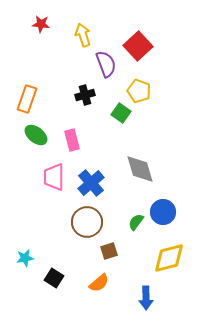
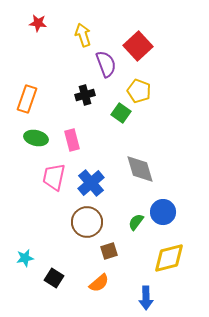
red star: moved 3 px left, 1 px up
green ellipse: moved 3 px down; rotated 25 degrees counterclockwise
pink trapezoid: rotated 12 degrees clockwise
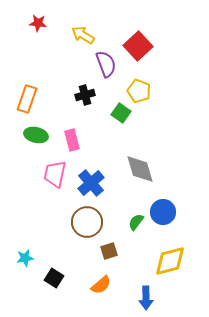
yellow arrow: rotated 40 degrees counterclockwise
green ellipse: moved 3 px up
pink trapezoid: moved 1 px right, 3 px up
yellow diamond: moved 1 px right, 3 px down
orange semicircle: moved 2 px right, 2 px down
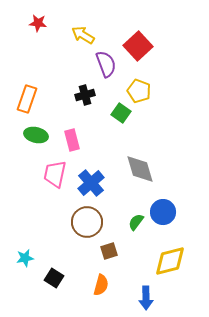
orange semicircle: rotated 35 degrees counterclockwise
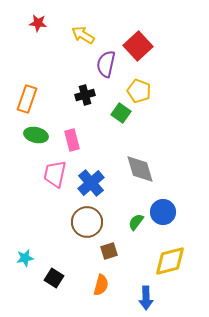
purple semicircle: rotated 148 degrees counterclockwise
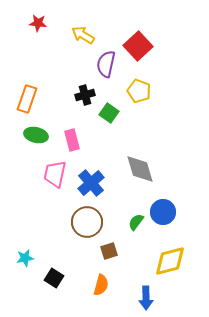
green square: moved 12 px left
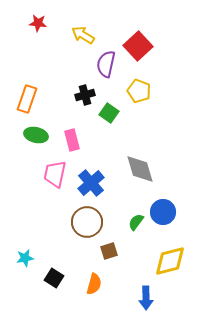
orange semicircle: moved 7 px left, 1 px up
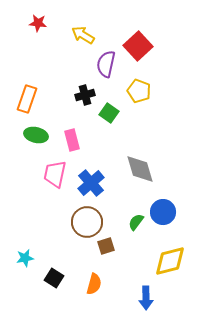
brown square: moved 3 px left, 5 px up
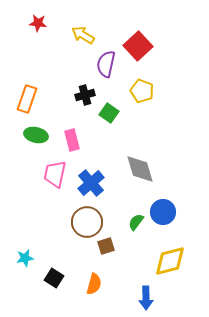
yellow pentagon: moved 3 px right
